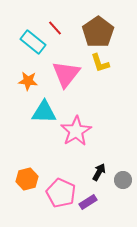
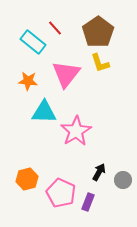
purple rectangle: rotated 36 degrees counterclockwise
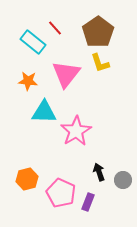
black arrow: rotated 48 degrees counterclockwise
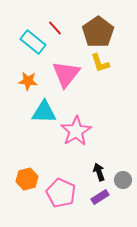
purple rectangle: moved 12 px right, 5 px up; rotated 36 degrees clockwise
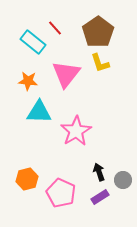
cyan triangle: moved 5 px left
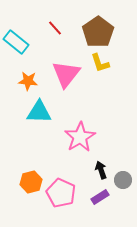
cyan rectangle: moved 17 px left
pink star: moved 4 px right, 6 px down
black arrow: moved 2 px right, 2 px up
orange hexagon: moved 4 px right, 3 px down
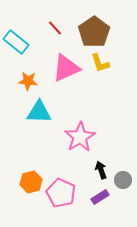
brown pentagon: moved 4 px left
pink triangle: moved 6 px up; rotated 28 degrees clockwise
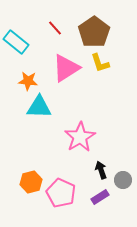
pink triangle: rotated 8 degrees counterclockwise
cyan triangle: moved 5 px up
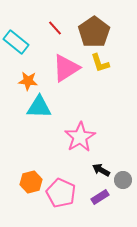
black arrow: rotated 42 degrees counterclockwise
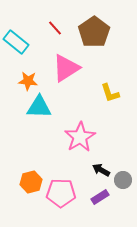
yellow L-shape: moved 10 px right, 30 px down
pink pentagon: rotated 24 degrees counterclockwise
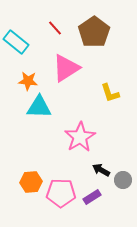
orange hexagon: rotated 10 degrees clockwise
purple rectangle: moved 8 px left
